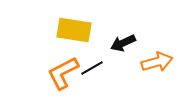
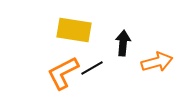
black arrow: rotated 120 degrees clockwise
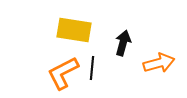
black arrow: rotated 10 degrees clockwise
orange arrow: moved 2 px right, 1 px down
black line: rotated 55 degrees counterclockwise
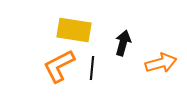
orange arrow: moved 2 px right
orange L-shape: moved 4 px left, 7 px up
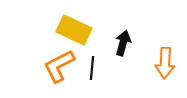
yellow rectangle: rotated 16 degrees clockwise
orange arrow: moved 4 px right; rotated 108 degrees clockwise
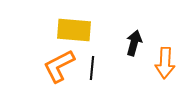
yellow rectangle: rotated 20 degrees counterclockwise
black arrow: moved 11 px right
